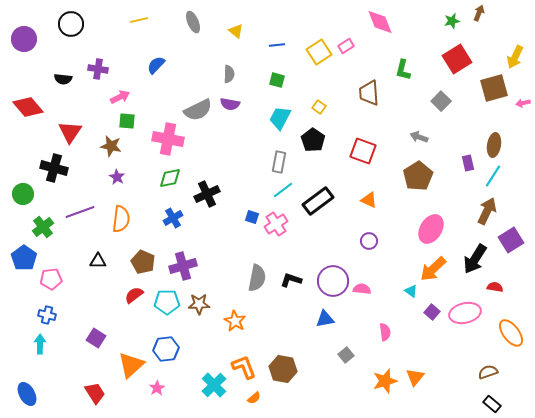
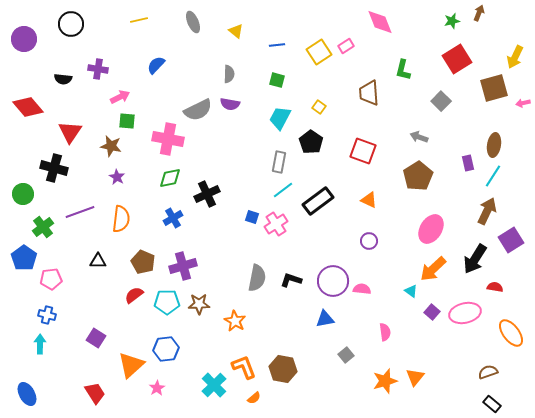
black pentagon at (313, 140): moved 2 px left, 2 px down
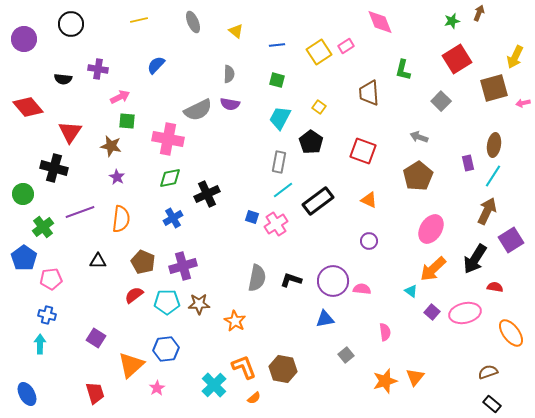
red trapezoid at (95, 393): rotated 15 degrees clockwise
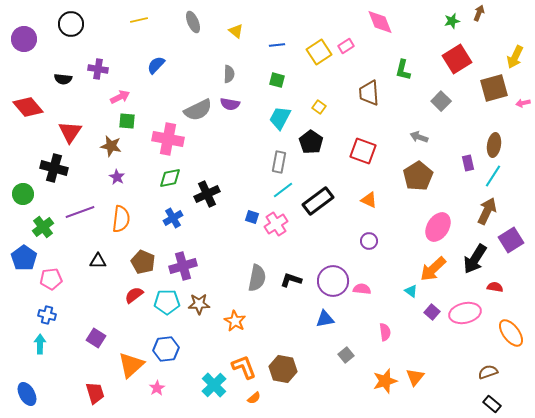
pink ellipse at (431, 229): moved 7 px right, 2 px up
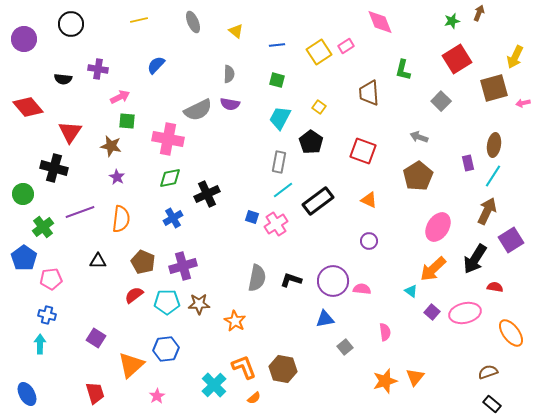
gray square at (346, 355): moved 1 px left, 8 px up
pink star at (157, 388): moved 8 px down
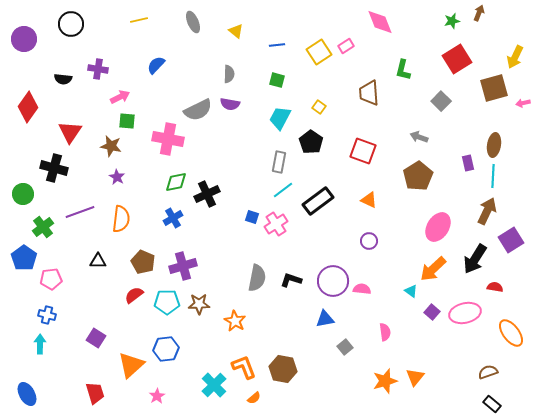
red diamond at (28, 107): rotated 76 degrees clockwise
cyan line at (493, 176): rotated 30 degrees counterclockwise
green diamond at (170, 178): moved 6 px right, 4 px down
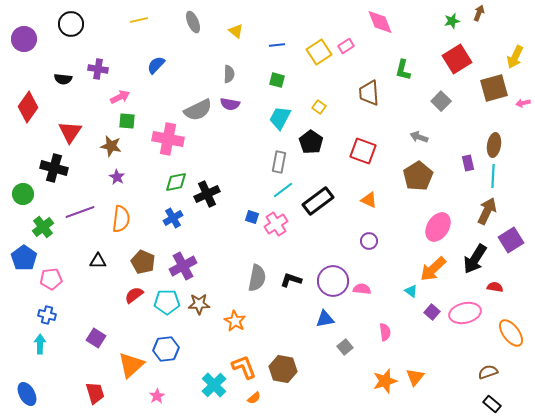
purple cross at (183, 266): rotated 12 degrees counterclockwise
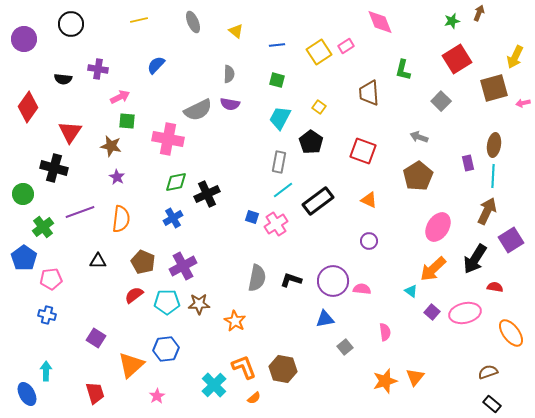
cyan arrow at (40, 344): moved 6 px right, 27 px down
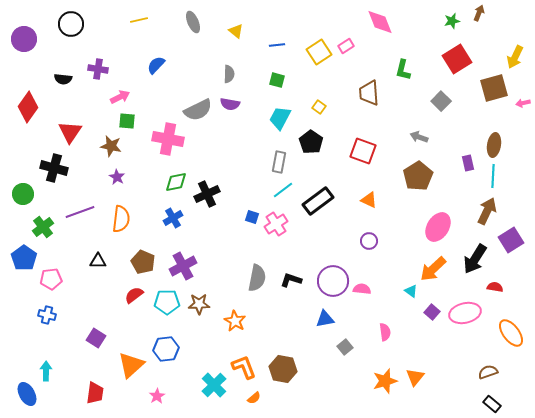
red trapezoid at (95, 393): rotated 25 degrees clockwise
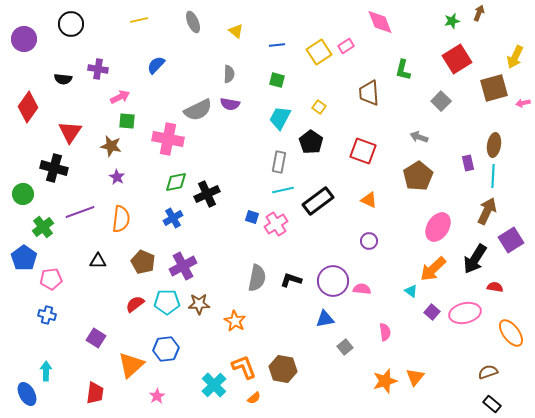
cyan line at (283, 190): rotated 25 degrees clockwise
red semicircle at (134, 295): moved 1 px right, 9 px down
